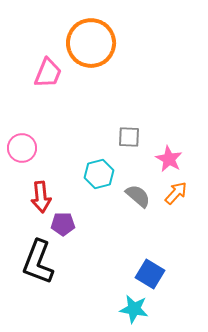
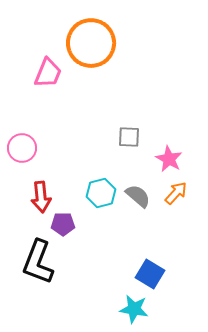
cyan hexagon: moved 2 px right, 19 px down
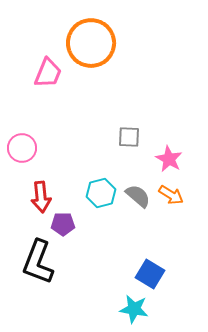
orange arrow: moved 5 px left, 2 px down; rotated 80 degrees clockwise
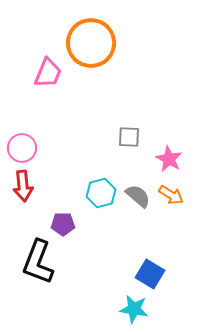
red arrow: moved 18 px left, 11 px up
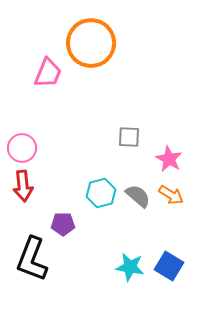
black L-shape: moved 6 px left, 3 px up
blue square: moved 19 px right, 8 px up
cyan star: moved 4 px left, 42 px up
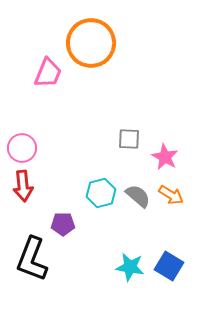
gray square: moved 2 px down
pink star: moved 4 px left, 2 px up
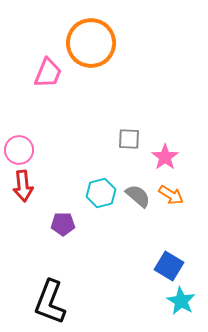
pink circle: moved 3 px left, 2 px down
pink star: rotated 8 degrees clockwise
black L-shape: moved 18 px right, 43 px down
cyan star: moved 51 px right, 34 px down; rotated 20 degrees clockwise
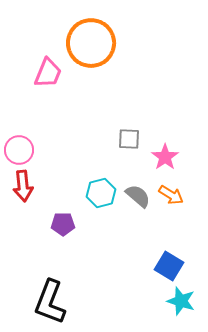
cyan star: rotated 12 degrees counterclockwise
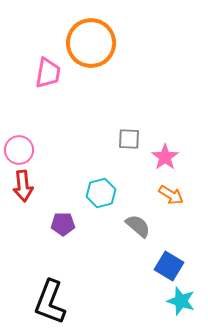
pink trapezoid: rotated 12 degrees counterclockwise
gray semicircle: moved 30 px down
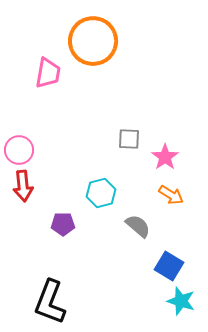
orange circle: moved 2 px right, 2 px up
